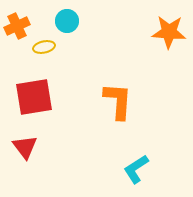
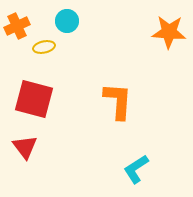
red square: moved 2 px down; rotated 24 degrees clockwise
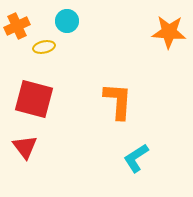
cyan L-shape: moved 11 px up
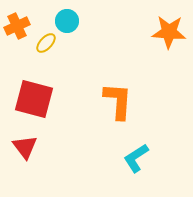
yellow ellipse: moved 2 px right, 4 px up; rotated 35 degrees counterclockwise
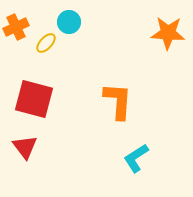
cyan circle: moved 2 px right, 1 px down
orange cross: moved 1 px left, 1 px down
orange star: moved 1 px left, 1 px down
